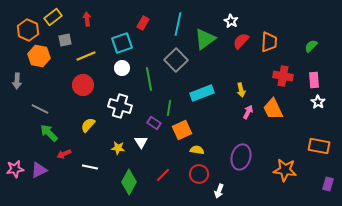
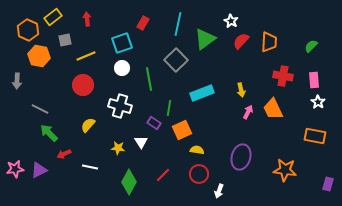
orange rectangle at (319, 146): moved 4 px left, 10 px up
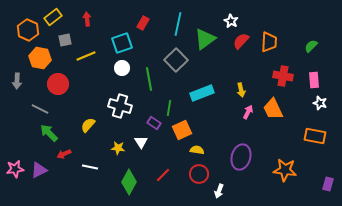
orange hexagon at (39, 56): moved 1 px right, 2 px down
red circle at (83, 85): moved 25 px left, 1 px up
white star at (318, 102): moved 2 px right, 1 px down; rotated 16 degrees counterclockwise
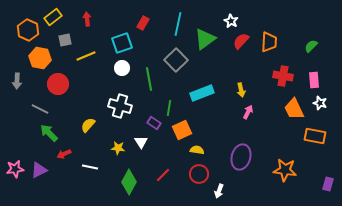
orange trapezoid at (273, 109): moved 21 px right
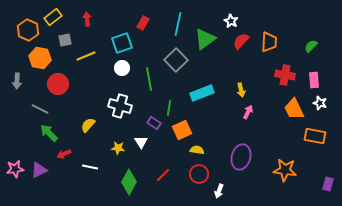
red cross at (283, 76): moved 2 px right, 1 px up
